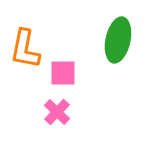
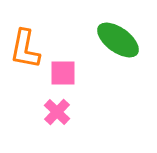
green ellipse: rotated 66 degrees counterclockwise
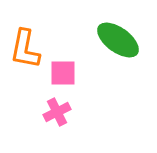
pink cross: rotated 20 degrees clockwise
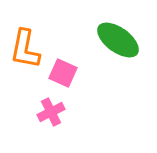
pink square: rotated 24 degrees clockwise
pink cross: moved 6 px left
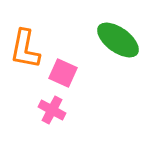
pink cross: moved 1 px right, 2 px up; rotated 36 degrees counterclockwise
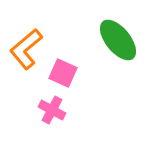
green ellipse: rotated 15 degrees clockwise
orange L-shape: moved 1 px right; rotated 39 degrees clockwise
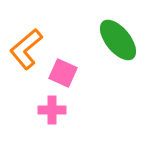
pink cross: rotated 28 degrees counterclockwise
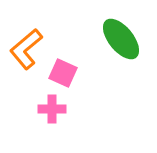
green ellipse: moved 3 px right, 1 px up
pink cross: moved 1 px up
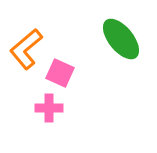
pink square: moved 3 px left
pink cross: moved 3 px left, 1 px up
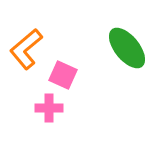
green ellipse: moved 6 px right, 9 px down
pink square: moved 3 px right, 2 px down
